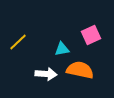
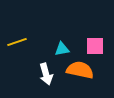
pink square: moved 4 px right, 11 px down; rotated 24 degrees clockwise
yellow line: moved 1 px left; rotated 24 degrees clockwise
white arrow: rotated 70 degrees clockwise
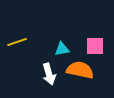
white arrow: moved 3 px right
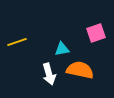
pink square: moved 1 px right, 13 px up; rotated 18 degrees counterclockwise
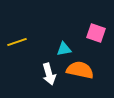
pink square: rotated 36 degrees clockwise
cyan triangle: moved 2 px right
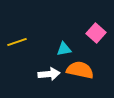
pink square: rotated 24 degrees clockwise
white arrow: rotated 80 degrees counterclockwise
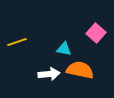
cyan triangle: rotated 21 degrees clockwise
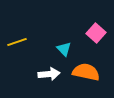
cyan triangle: rotated 35 degrees clockwise
orange semicircle: moved 6 px right, 2 px down
